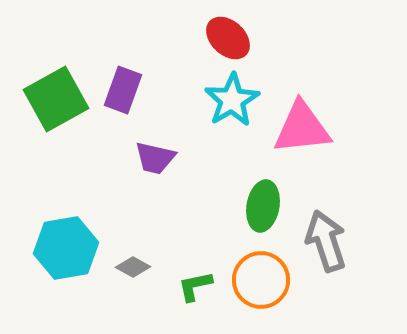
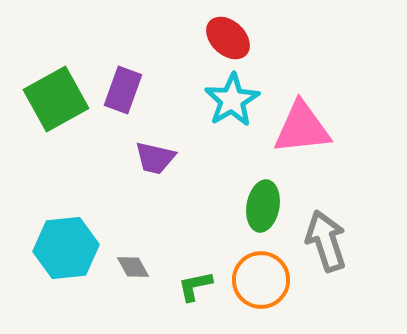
cyan hexagon: rotated 4 degrees clockwise
gray diamond: rotated 32 degrees clockwise
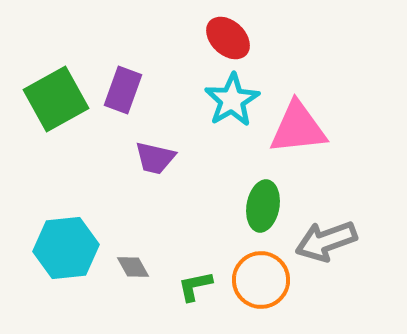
pink triangle: moved 4 px left
gray arrow: rotated 92 degrees counterclockwise
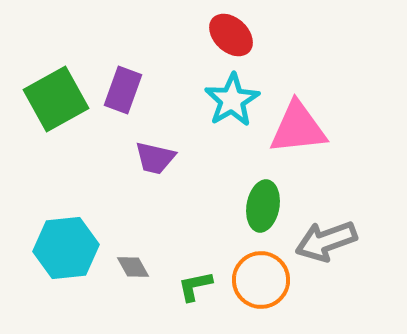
red ellipse: moved 3 px right, 3 px up
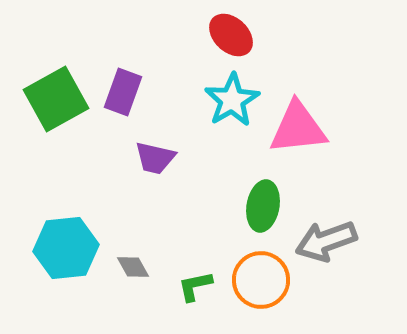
purple rectangle: moved 2 px down
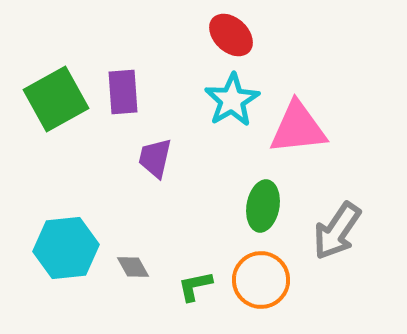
purple rectangle: rotated 24 degrees counterclockwise
purple trapezoid: rotated 90 degrees clockwise
gray arrow: moved 11 px right, 10 px up; rotated 36 degrees counterclockwise
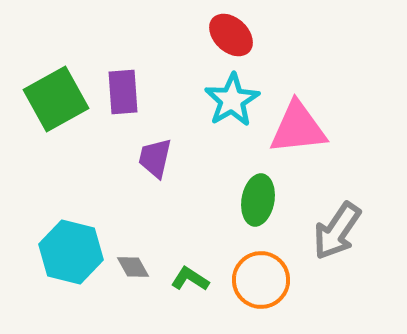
green ellipse: moved 5 px left, 6 px up
cyan hexagon: moved 5 px right, 4 px down; rotated 20 degrees clockwise
green L-shape: moved 5 px left, 7 px up; rotated 45 degrees clockwise
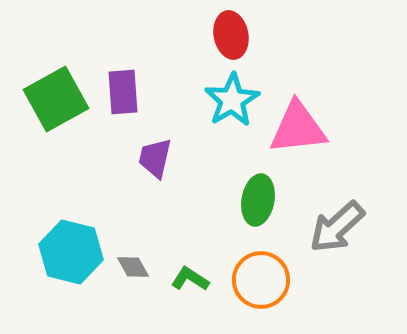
red ellipse: rotated 36 degrees clockwise
gray arrow: moved 4 px up; rotated 14 degrees clockwise
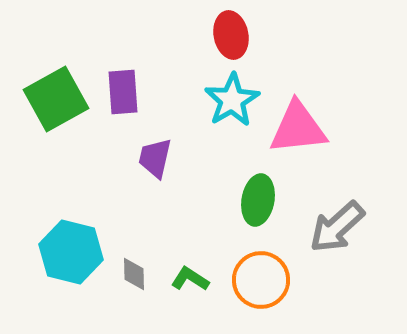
gray diamond: moved 1 px right, 7 px down; rotated 28 degrees clockwise
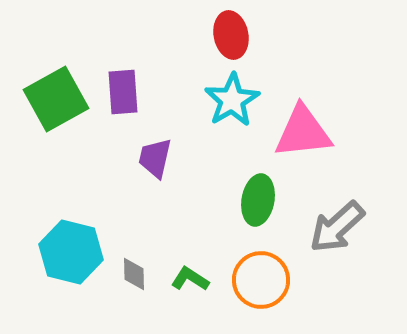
pink triangle: moved 5 px right, 4 px down
